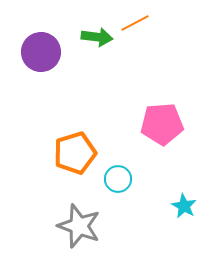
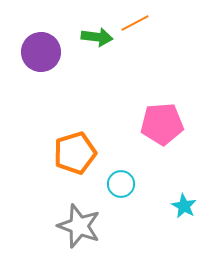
cyan circle: moved 3 px right, 5 px down
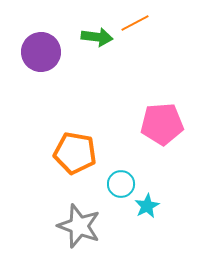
orange pentagon: rotated 27 degrees clockwise
cyan star: moved 37 px left; rotated 15 degrees clockwise
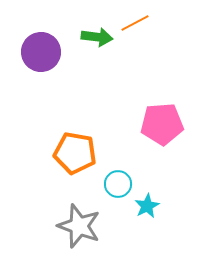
cyan circle: moved 3 px left
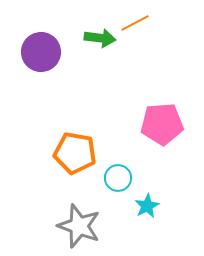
green arrow: moved 3 px right, 1 px down
cyan circle: moved 6 px up
